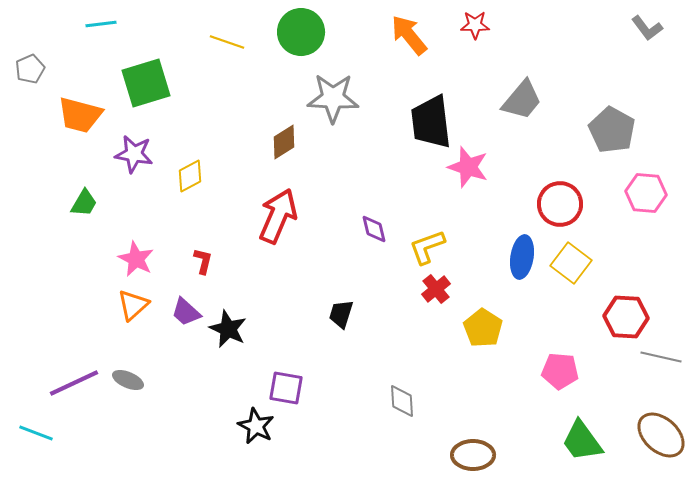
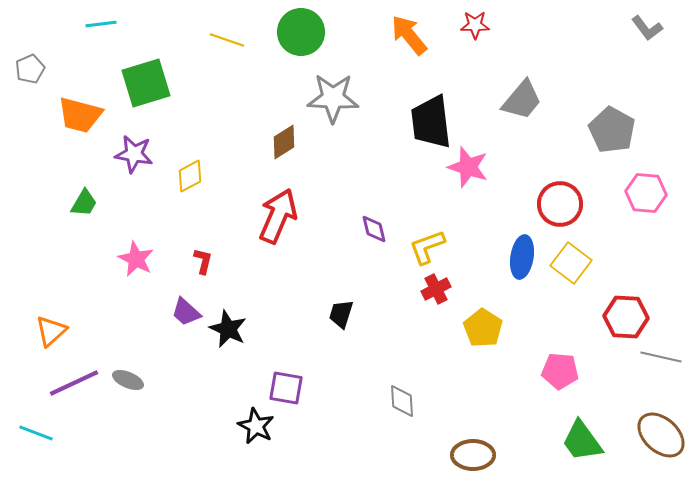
yellow line at (227, 42): moved 2 px up
red cross at (436, 289): rotated 12 degrees clockwise
orange triangle at (133, 305): moved 82 px left, 26 px down
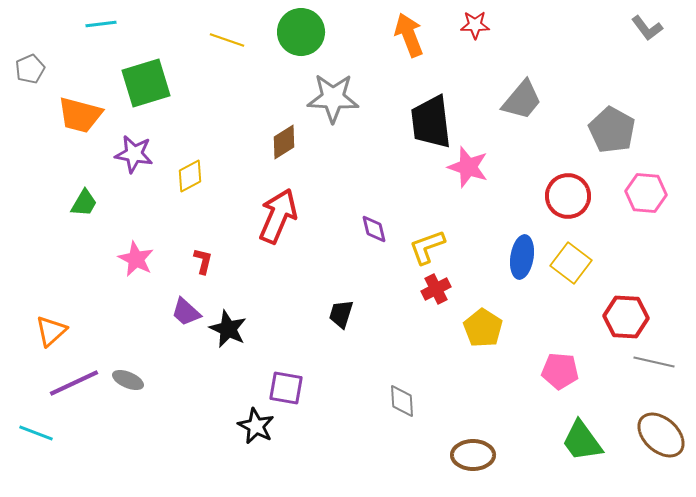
orange arrow at (409, 35): rotated 18 degrees clockwise
red circle at (560, 204): moved 8 px right, 8 px up
gray line at (661, 357): moved 7 px left, 5 px down
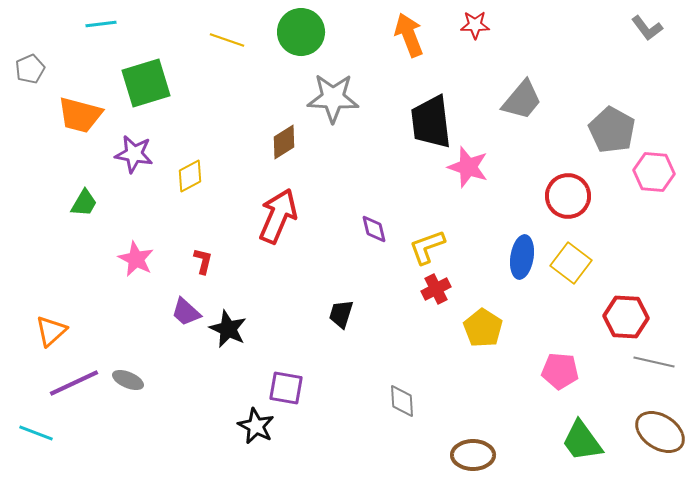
pink hexagon at (646, 193): moved 8 px right, 21 px up
brown ellipse at (661, 435): moved 1 px left, 3 px up; rotated 9 degrees counterclockwise
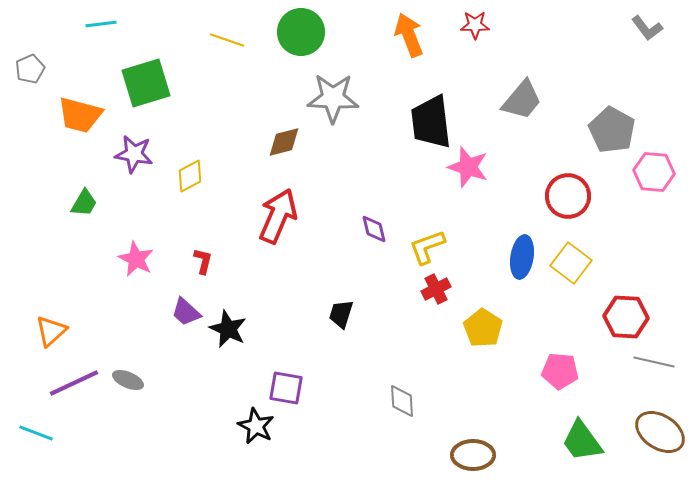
brown diamond at (284, 142): rotated 18 degrees clockwise
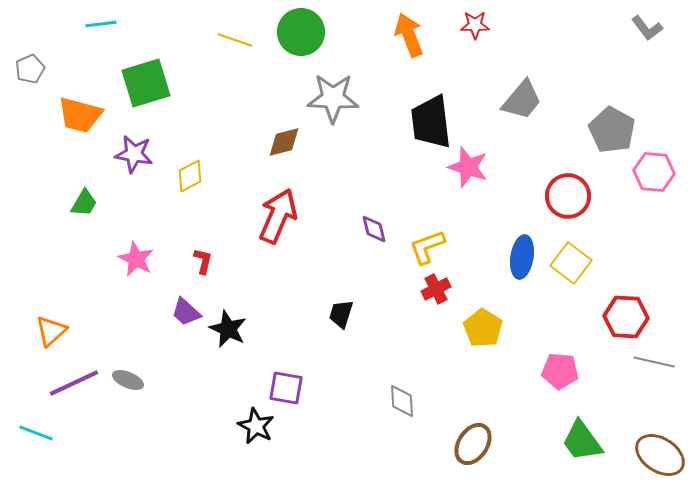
yellow line at (227, 40): moved 8 px right
brown ellipse at (660, 432): moved 23 px down
brown ellipse at (473, 455): moved 11 px up; rotated 57 degrees counterclockwise
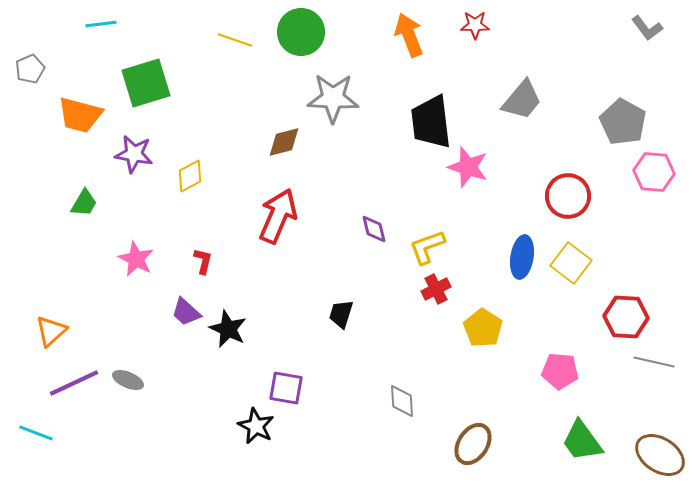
gray pentagon at (612, 130): moved 11 px right, 8 px up
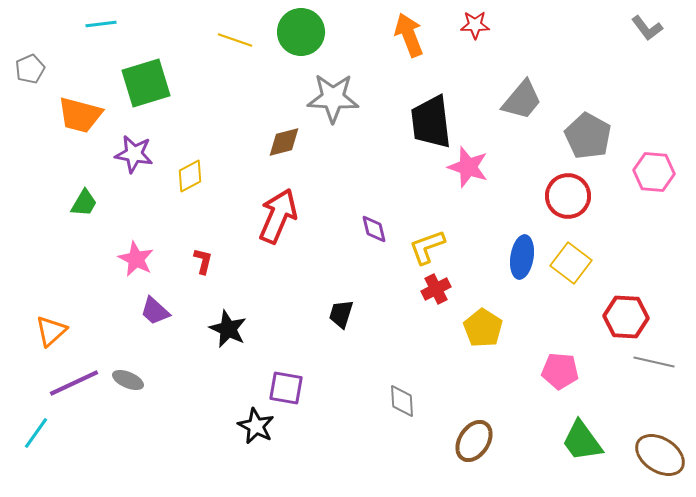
gray pentagon at (623, 122): moved 35 px left, 14 px down
purple trapezoid at (186, 312): moved 31 px left, 1 px up
cyan line at (36, 433): rotated 76 degrees counterclockwise
brown ellipse at (473, 444): moved 1 px right, 3 px up
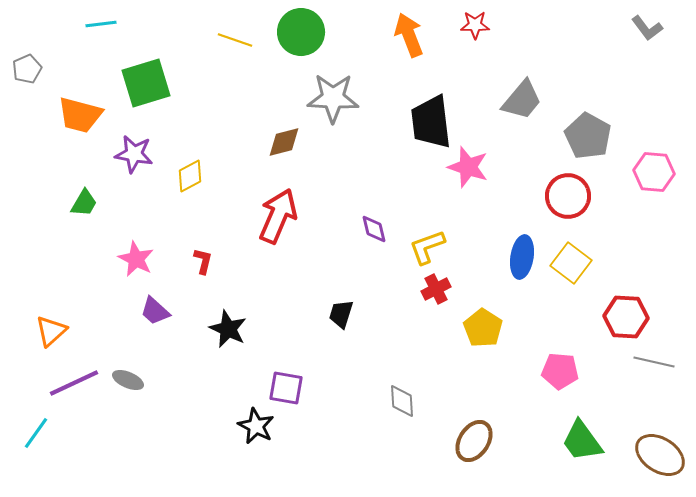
gray pentagon at (30, 69): moved 3 px left
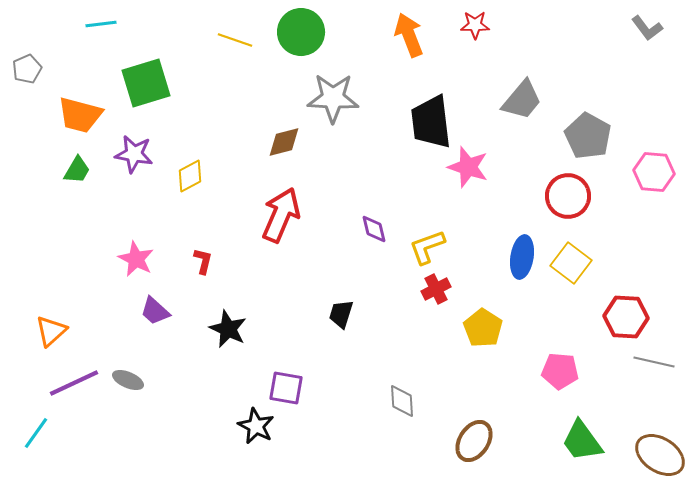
green trapezoid at (84, 203): moved 7 px left, 33 px up
red arrow at (278, 216): moved 3 px right, 1 px up
